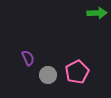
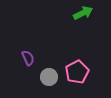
green arrow: moved 14 px left; rotated 24 degrees counterclockwise
gray circle: moved 1 px right, 2 px down
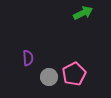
purple semicircle: rotated 21 degrees clockwise
pink pentagon: moved 3 px left, 2 px down
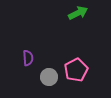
green arrow: moved 5 px left
pink pentagon: moved 2 px right, 4 px up
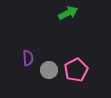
green arrow: moved 10 px left
gray circle: moved 7 px up
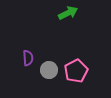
pink pentagon: moved 1 px down
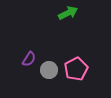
purple semicircle: moved 1 px right, 1 px down; rotated 35 degrees clockwise
pink pentagon: moved 2 px up
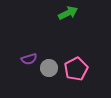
purple semicircle: rotated 42 degrees clockwise
gray circle: moved 2 px up
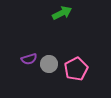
green arrow: moved 6 px left
gray circle: moved 4 px up
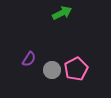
purple semicircle: rotated 42 degrees counterclockwise
gray circle: moved 3 px right, 6 px down
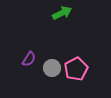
gray circle: moved 2 px up
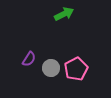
green arrow: moved 2 px right, 1 px down
gray circle: moved 1 px left
